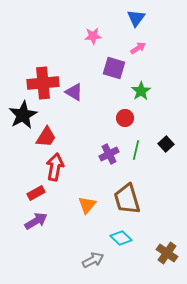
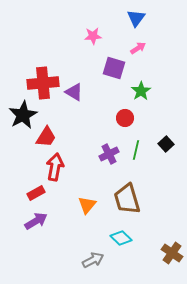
brown cross: moved 5 px right
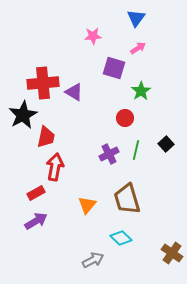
red trapezoid: rotated 20 degrees counterclockwise
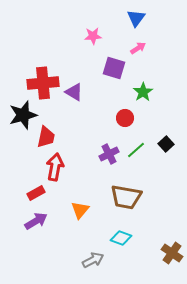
green star: moved 2 px right, 1 px down
black star: rotated 12 degrees clockwise
green line: rotated 36 degrees clockwise
brown trapezoid: moved 1 px left, 2 px up; rotated 64 degrees counterclockwise
orange triangle: moved 7 px left, 5 px down
cyan diamond: rotated 25 degrees counterclockwise
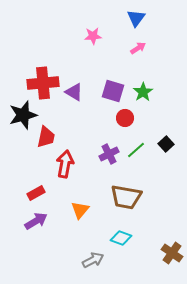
purple square: moved 1 px left, 23 px down
red arrow: moved 10 px right, 3 px up
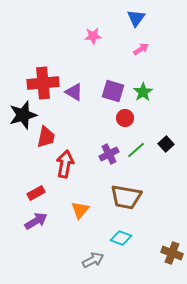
pink arrow: moved 3 px right, 1 px down
brown cross: rotated 15 degrees counterclockwise
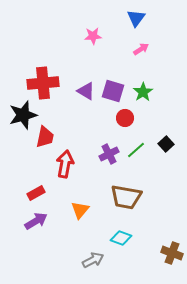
purple triangle: moved 12 px right, 1 px up
red trapezoid: moved 1 px left
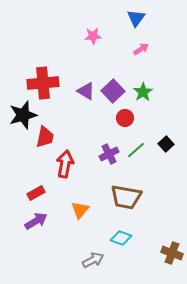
purple square: rotated 30 degrees clockwise
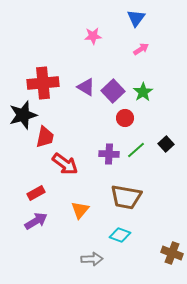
purple triangle: moved 4 px up
purple cross: rotated 30 degrees clockwise
red arrow: rotated 116 degrees clockwise
cyan diamond: moved 1 px left, 3 px up
gray arrow: moved 1 px left, 1 px up; rotated 25 degrees clockwise
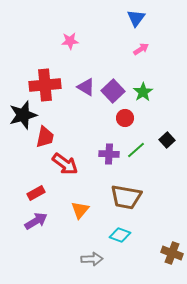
pink star: moved 23 px left, 5 px down
red cross: moved 2 px right, 2 px down
black square: moved 1 px right, 4 px up
